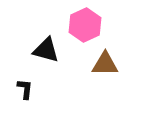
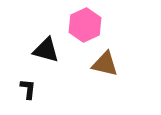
brown triangle: rotated 12 degrees clockwise
black L-shape: moved 3 px right
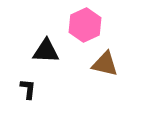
black triangle: moved 1 px down; rotated 12 degrees counterclockwise
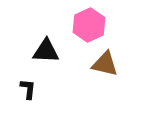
pink hexagon: moved 4 px right
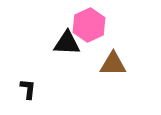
black triangle: moved 21 px right, 8 px up
brown triangle: moved 8 px right; rotated 12 degrees counterclockwise
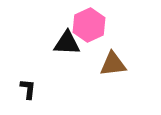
brown triangle: rotated 8 degrees counterclockwise
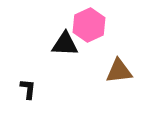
black triangle: moved 2 px left, 1 px down
brown triangle: moved 6 px right, 7 px down
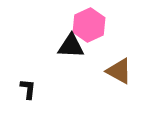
black triangle: moved 6 px right, 2 px down
brown triangle: rotated 36 degrees clockwise
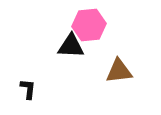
pink hexagon: rotated 20 degrees clockwise
brown triangle: rotated 36 degrees counterclockwise
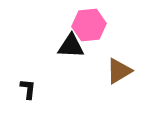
brown triangle: rotated 24 degrees counterclockwise
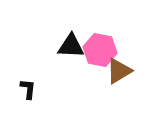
pink hexagon: moved 11 px right, 25 px down; rotated 16 degrees clockwise
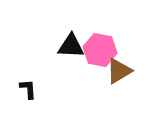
black L-shape: rotated 10 degrees counterclockwise
